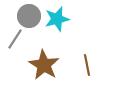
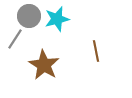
brown line: moved 9 px right, 14 px up
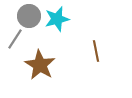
brown star: moved 4 px left
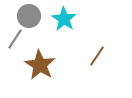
cyan star: moved 7 px right; rotated 25 degrees counterclockwise
brown line: moved 1 px right, 5 px down; rotated 45 degrees clockwise
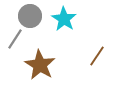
gray circle: moved 1 px right
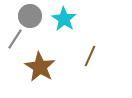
brown line: moved 7 px left; rotated 10 degrees counterclockwise
brown star: moved 2 px down
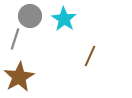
gray line: rotated 15 degrees counterclockwise
brown star: moved 21 px left, 10 px down; rotated 12 degrees clockwise
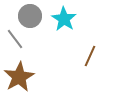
gray line: rotated 55 degrees counterclockwise
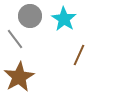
brown line: moved 11 px left, 1 px up
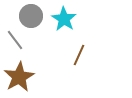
gray circle: moved 1 px right
gray line: moved 1 px down
